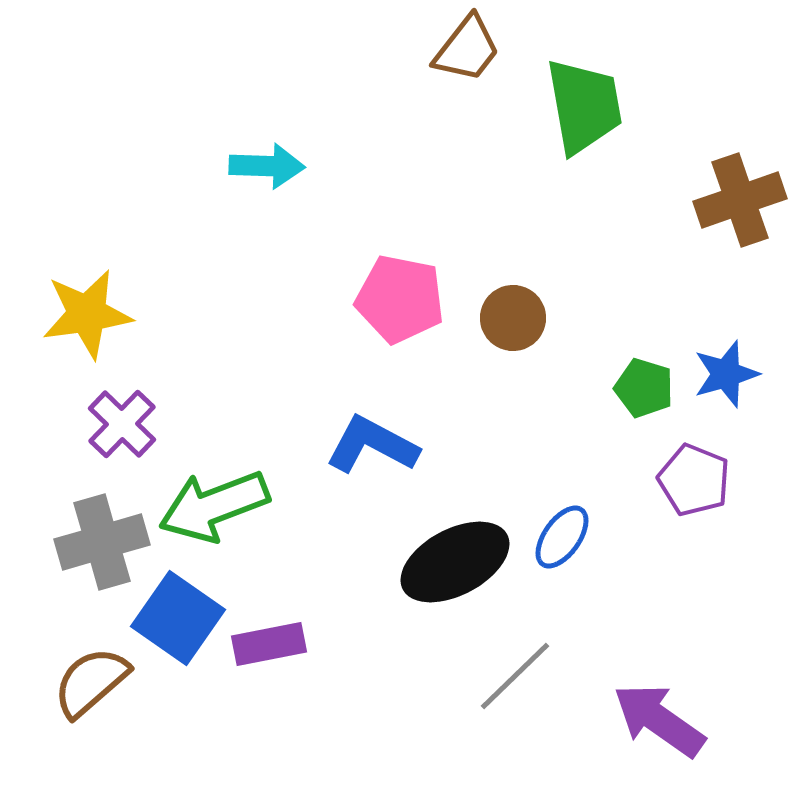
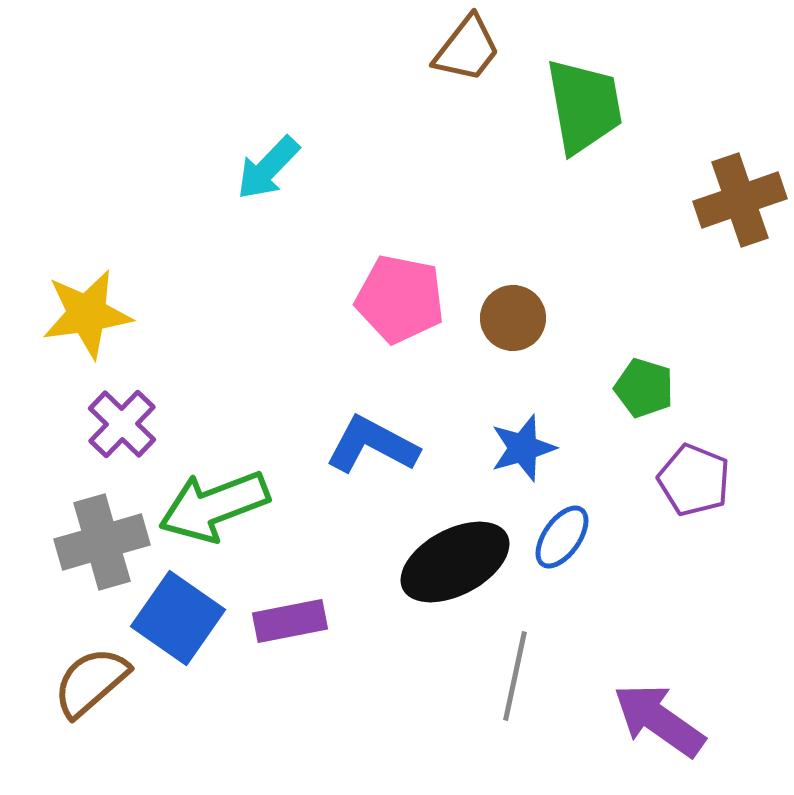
cyan arrow: moved 1 px right, 2 px down; rotated 132 degrees clockwise
blue star: moved 203 px left, 74 px down
purple rectangle: moved 21 px right, 23 px up
gray line: rotated 34 degrees counterclockwise
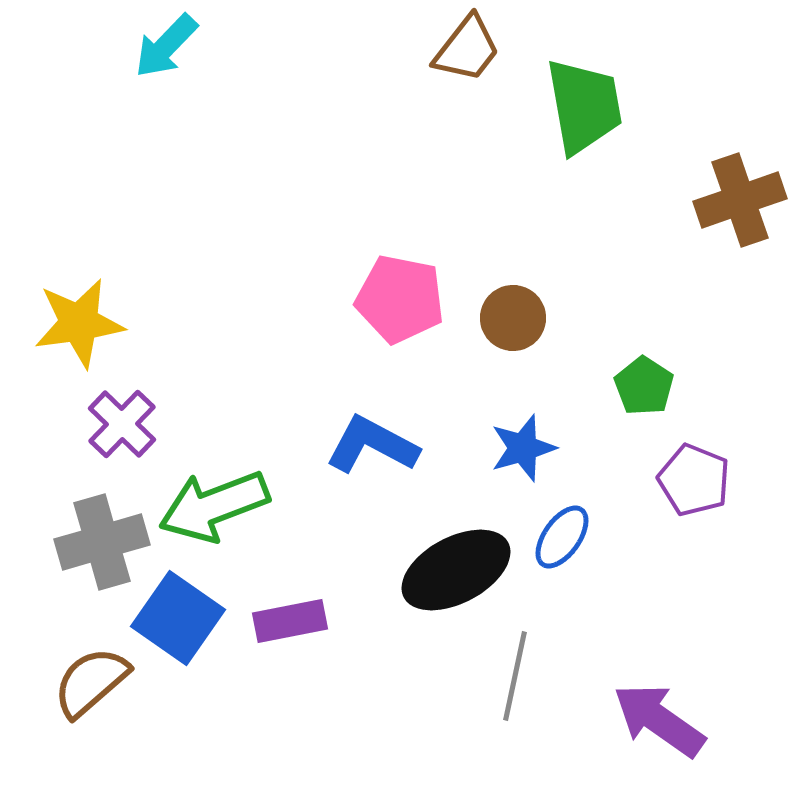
cyan arrow: moved 102 px left, 122 px up
yellow star: moved 8 px left, 9 px down
green pentagon: moved 2 px up; rotated 16 degrees clockwise
black ellipse: moved 1 px right, 8 px down
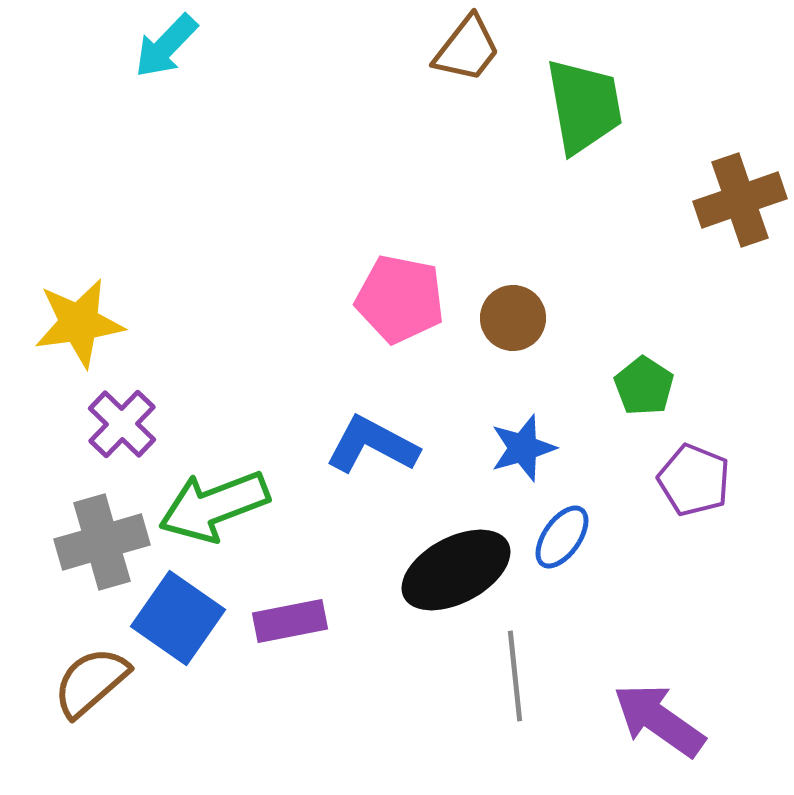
gray line: rotated 18 degrees counterclockwise
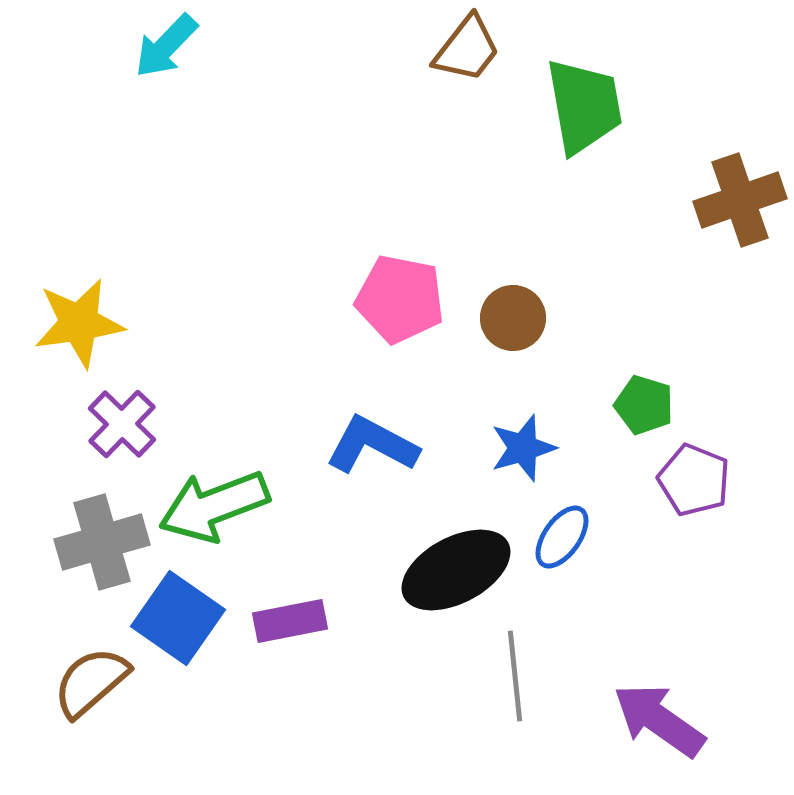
green pentagon: moved 19 px down; rotated 16 degrees counterclockwise
